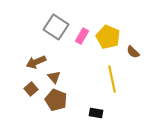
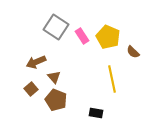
pink rectangle: rotated 63 degrees counterclockwise
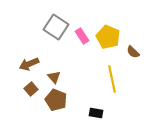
brown arrow: moved 7 px left, 2 px down
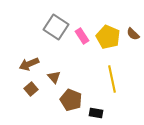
brown semicircle: moved 18 px up
brown pentagon: moved 15 px right
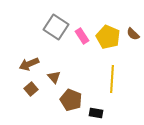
yellow line: rotated 16 degrees clockwise
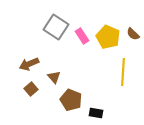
yellow line: moved 11 px right, 7 px up
